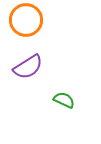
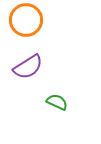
green semicircle: moved 7 px left, 2 px down
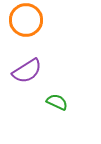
purple semicircle: moved 1 px left, 4 px down
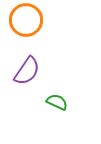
purple semicircle: rotated 24 degrees counterclockwise
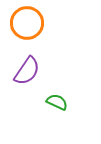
orange circle: moved 1 px right, 3 px down
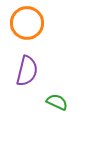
purple semicircle: rotated 20 degrees counterclockwise
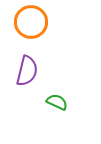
orange circle: moved 4 px right, 1 px up
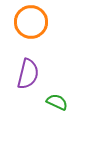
purple semicircle: moved 1 px right, 3 px down
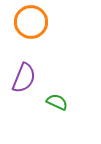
purple semicircle: moved 4 px left, 4 px down; rotated 8 degrees clockwise
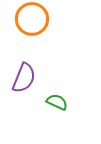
orange circle: moved 1 px right, 3 px up
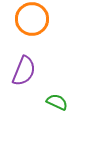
purple semicircle: moved 7 px up
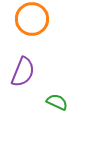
purple semicircle: moved 1 px left, 1 px down
